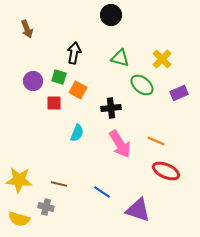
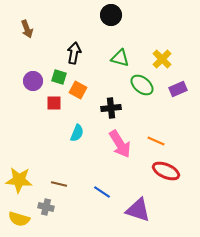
purple rectangle: moved 1 px left, 4 px up
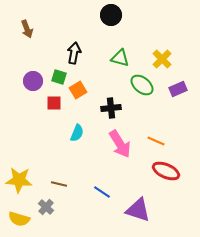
orange square: rotated 30 degrees clockwise
gray cross: rotated 28 degrees clockwise
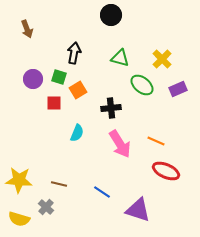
purple circle: moved 2 px up
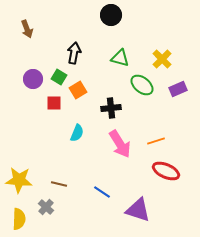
green square: rotated 14 degrees clockwise
orange line: rotated 42 degrees counterclockwise
yellow semicircle: rotated 105 degrees counterclockwise
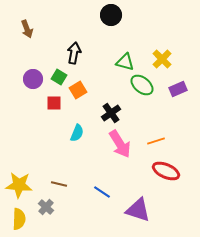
green triangle: moved 5 px right, 4 px down
black cross: moved 5 px down; rotated 30 degrees counterclockwise
yellow star: moved 5 px down
